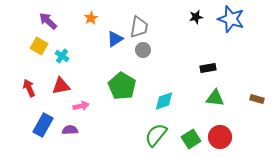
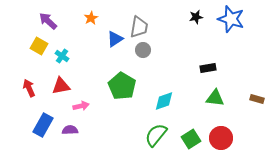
red circle: moved 1 px right, 1 px down
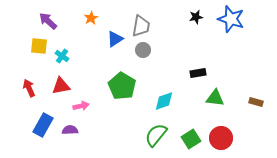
gray trapezoid: moved 2 px right, 1 px up
yellow square: rotated 24 degrees counterclockwise
black rectangle: moved 10 px left, 5 px down
brown rectangle: moved 1 px left, 3 px down
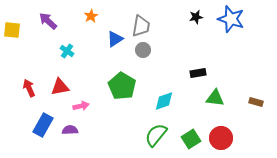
orange star: moved 2 px up
yellow square: moved 27 px left, 16 px up
cyan cross: moved 5 px right, 5 px up
red triangle: moved 1 px left, 1 px down
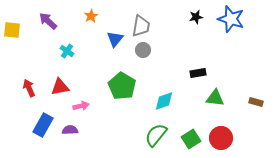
blue triangle: rotated 18 degrees counterclockwise
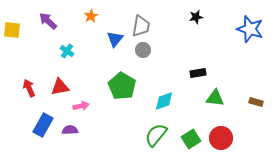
blue star: moved 19 px right, 10 px down
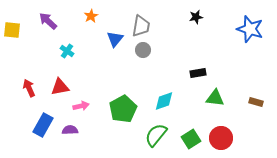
green pentagon: moved 1 px right, 23 px down; rotated 12 degrees clockwise
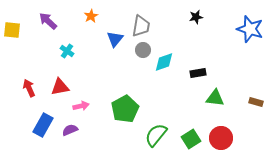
cyan diamond: moved 39 px up
green pentagon: moved 2 px right
purple semicircle: rotated 21 degrees counterclockwise
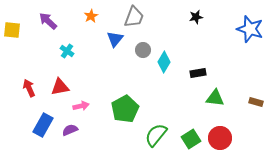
gray trapezoid: moved 7 px left, 9 px up; rotated 10 degrees clockwise
cyan diamond: rotated 40 degrees counterclockwise
red circle: moved 1 px left
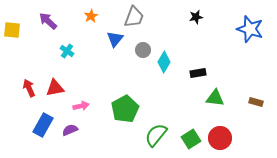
red triangle: moved 5 px left, 1 px down
